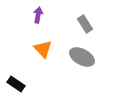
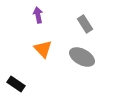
purple arrow: rotated 21 degrees counterclockwise
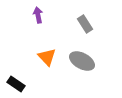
orange triangle: moved 4 px right, 8 px down
gray ellipse: moved 4 px down
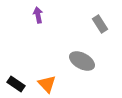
gray rectangle: moved 15 px right
orange triangle: moved 27 px down
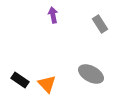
purple arrow: moved 15 px right
gray ellipse: moved 9 px right, 13 px down
black rectangle: moved 4 px right, 4 px up
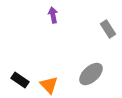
gray rectangle: moved 8 px right, 5 px down
gray ellipse: rotated 70 degrees counterclockwise
orange triangle: moved 2 px right, 1 px down
